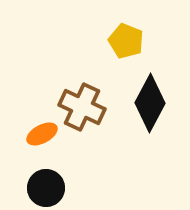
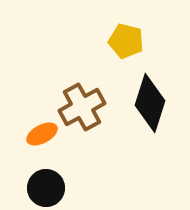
yellow pentagon: rotated 8 degrees counterclockwise
black diamond: rotated 10 degrees counterclockwise
brown cross: rotated 36 degrees clockwise
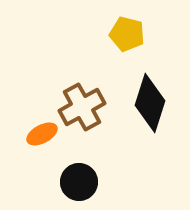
yellow pentagon: moved 1 px right, 7 px up
black circle: moved 33 px right, 6 px up
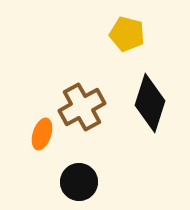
orange ellipse: rotated 44 degrees counterclockwise
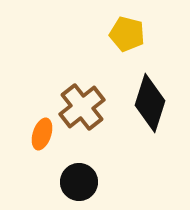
brown cross: rotated 9 degrees counterclockwise
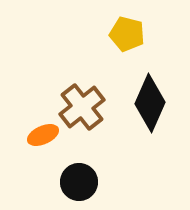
black diamond: rotated 6 degrees clockwise
orange ellipse: moved 1 px right, 1 px down; rotated 48 degrees clockwise
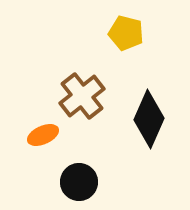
yellow pentagon: moved 1 px left, 1 px up
black diamond: moved 1 px left, 16 px down
brown cross: moved 11 px up
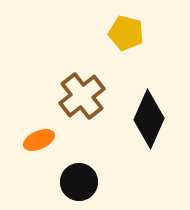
orange ellipse: moved 4 px left, 5 px down
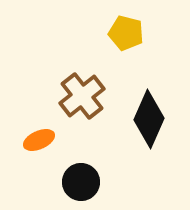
black circle: moved 2 px right
